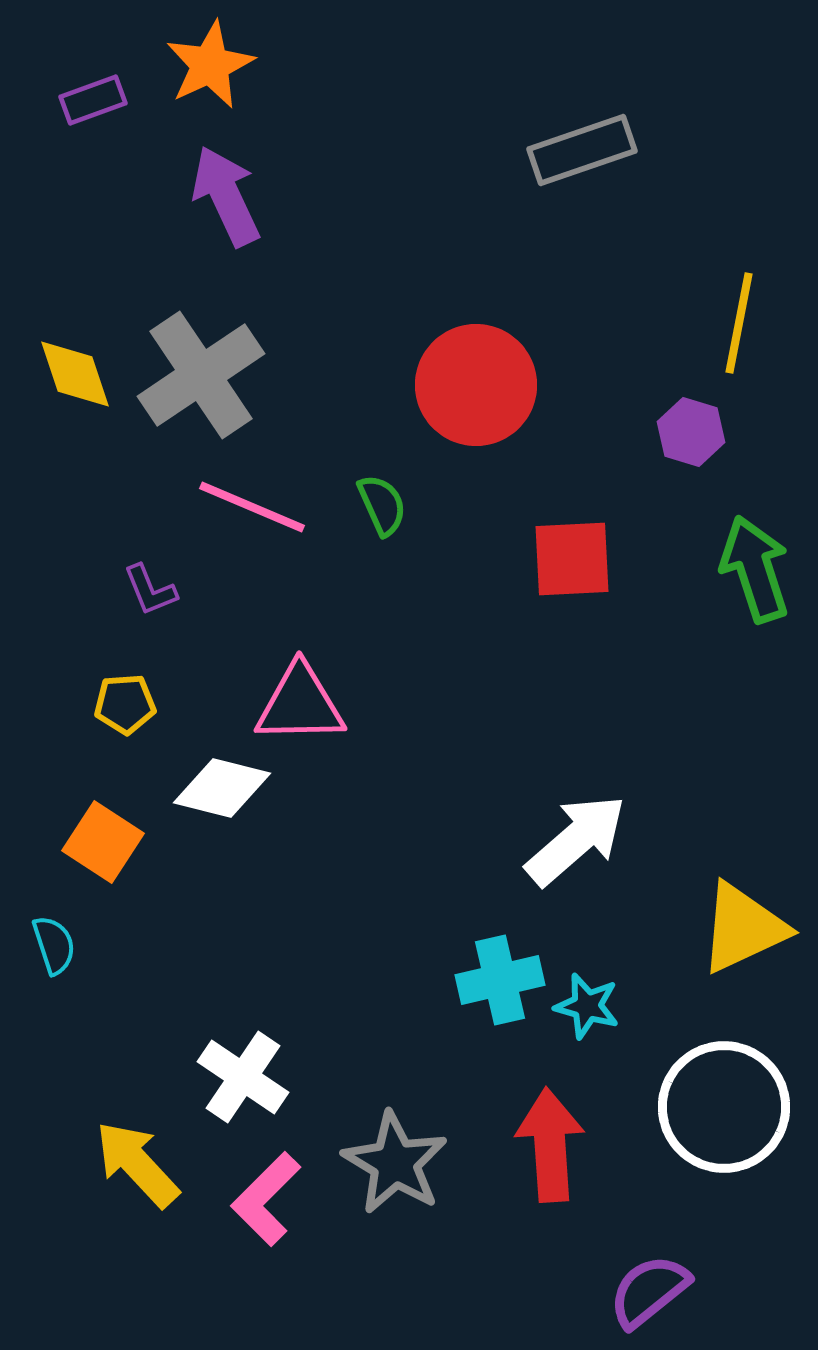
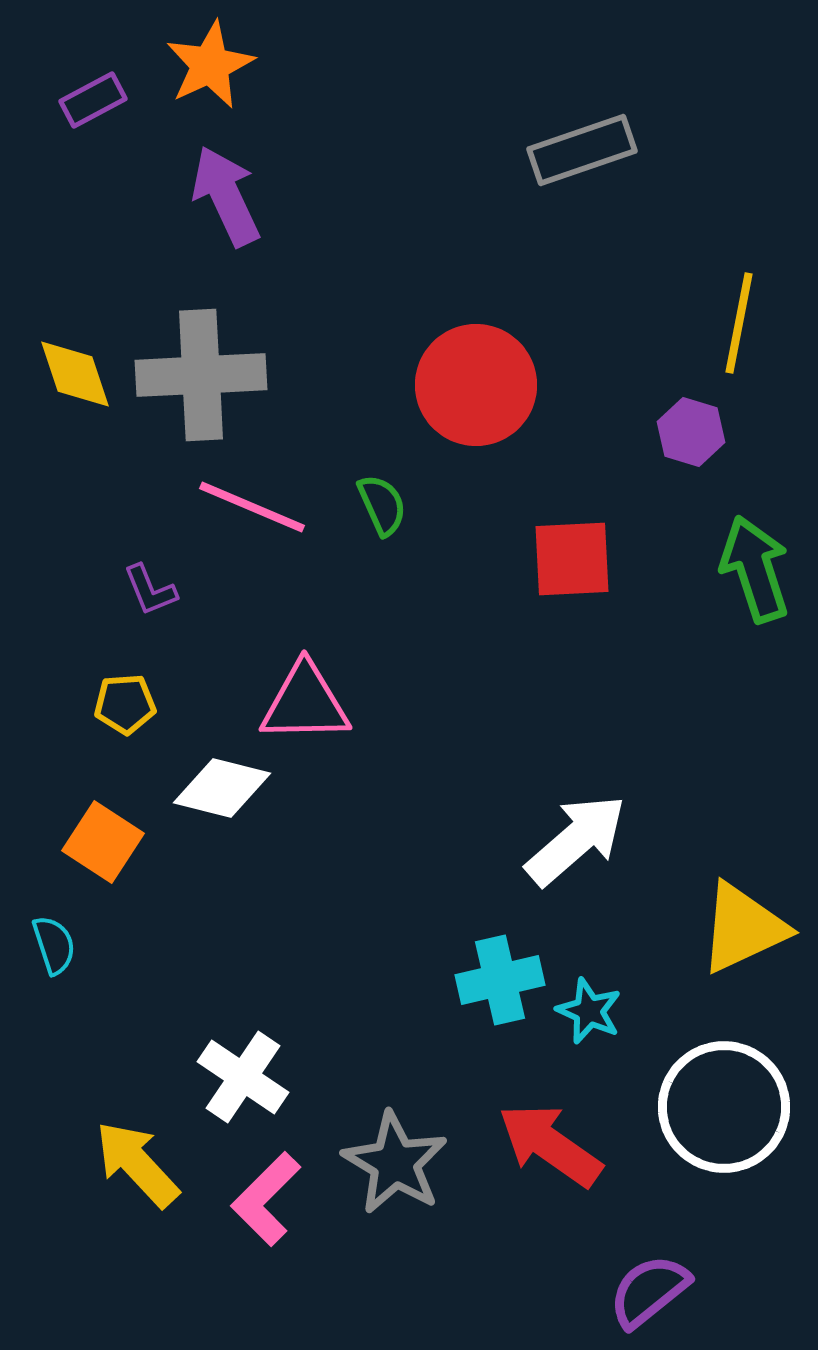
purple rectangle: rotated 8 degrees counterclockwise
gray cross: rotated 31 degrees clockwise
pink triangle: moved 5 px right, 1 px up
cyan star: moved 2 px right, 5 px down; rotated 8 degrees clockwise
red arrow: rotated 51 degrees counterclockwise
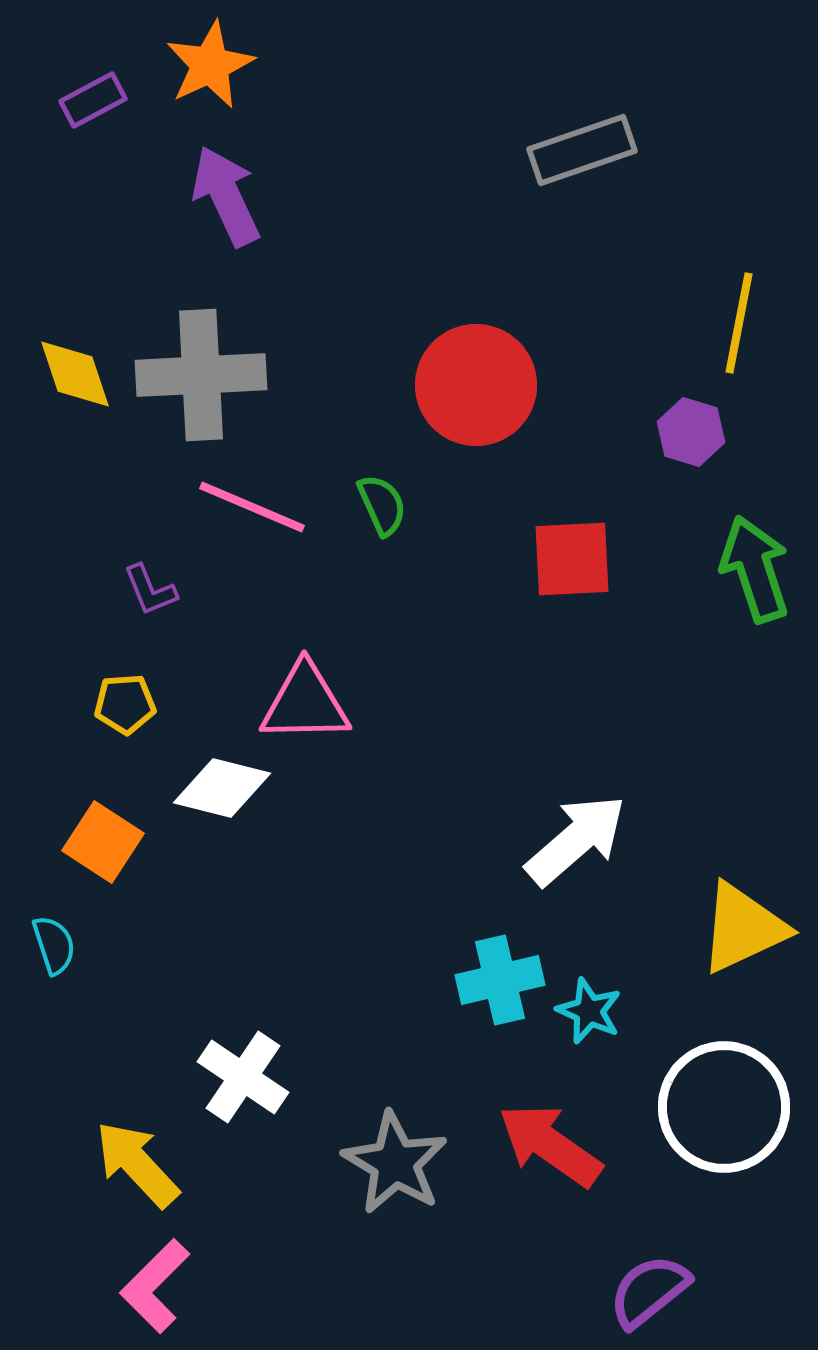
pink L-shape: moved 111 px left, 87 px down
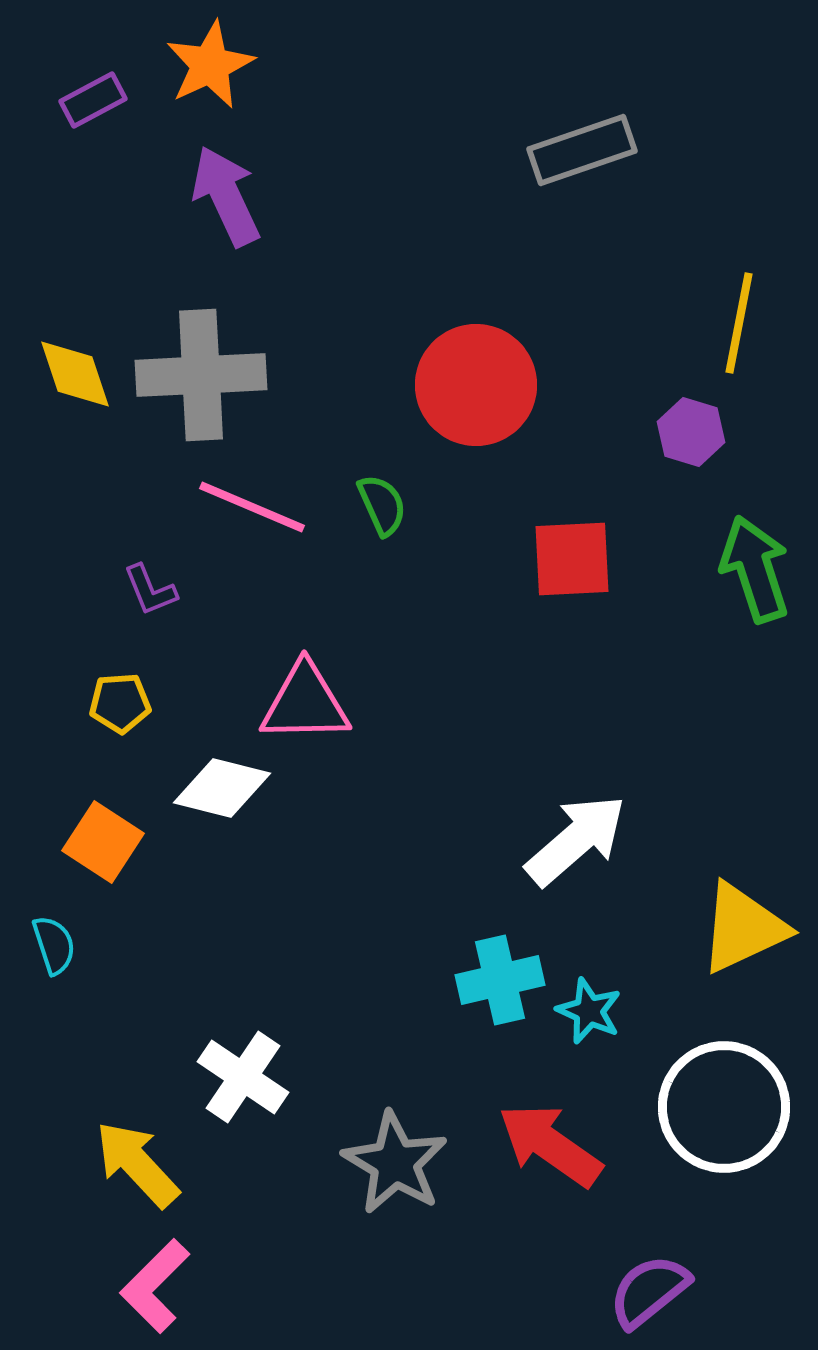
yellow pentagon: moved 5 px left, 1 px up
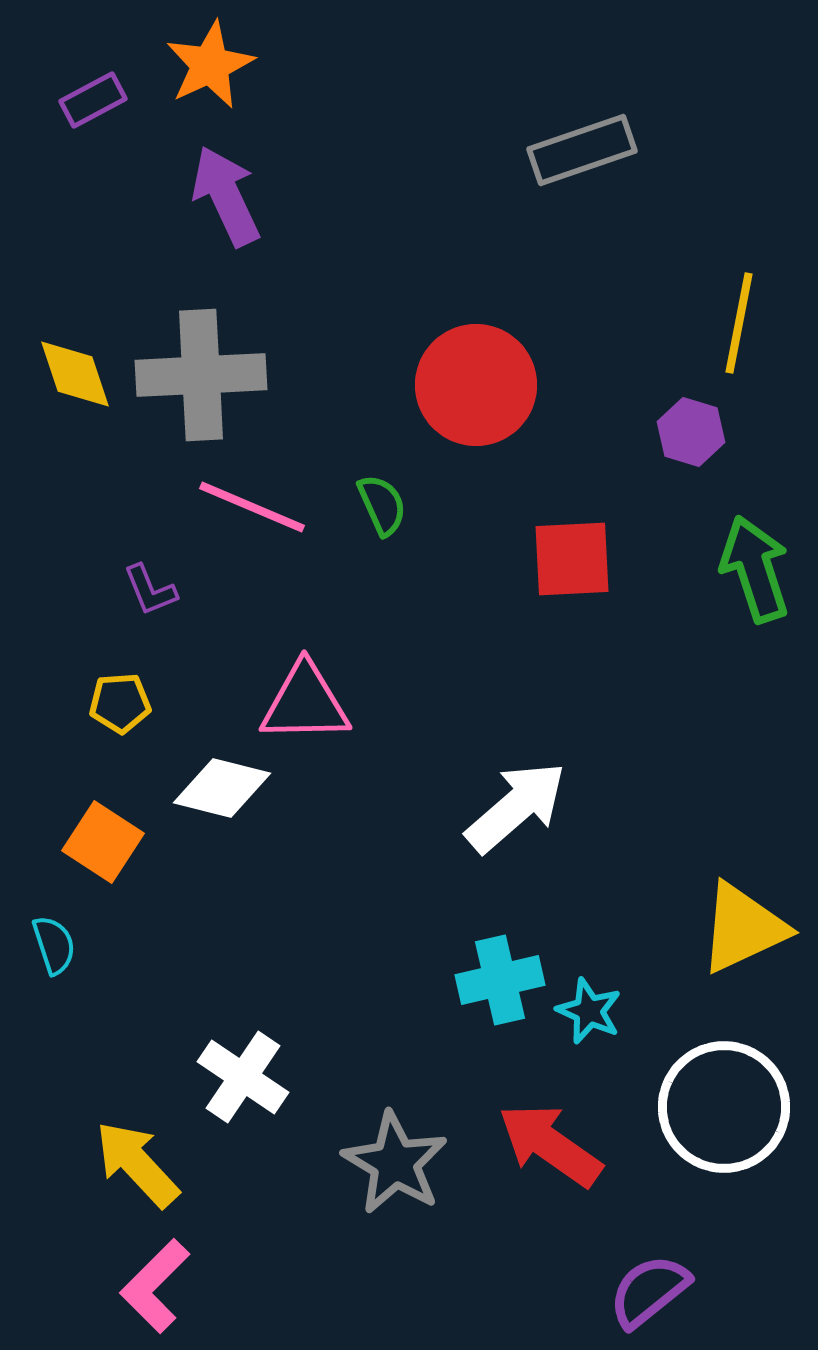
white arrow: moved 60 px left, 33 px up
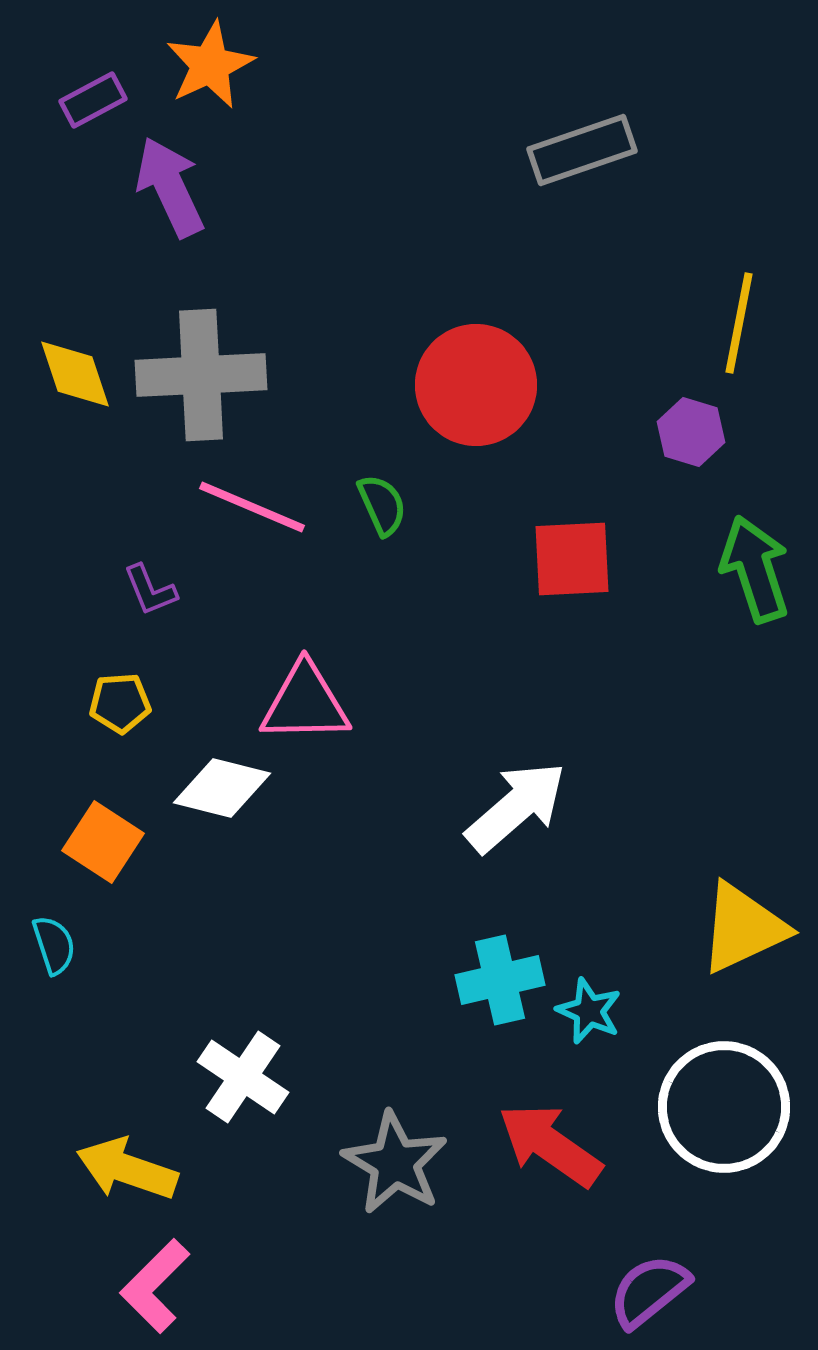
purple arrow: moved 56 px left, 9 px up
yellow arrow: moved 10 px left, 5 px down; rotated 28 degrees counterclockwise
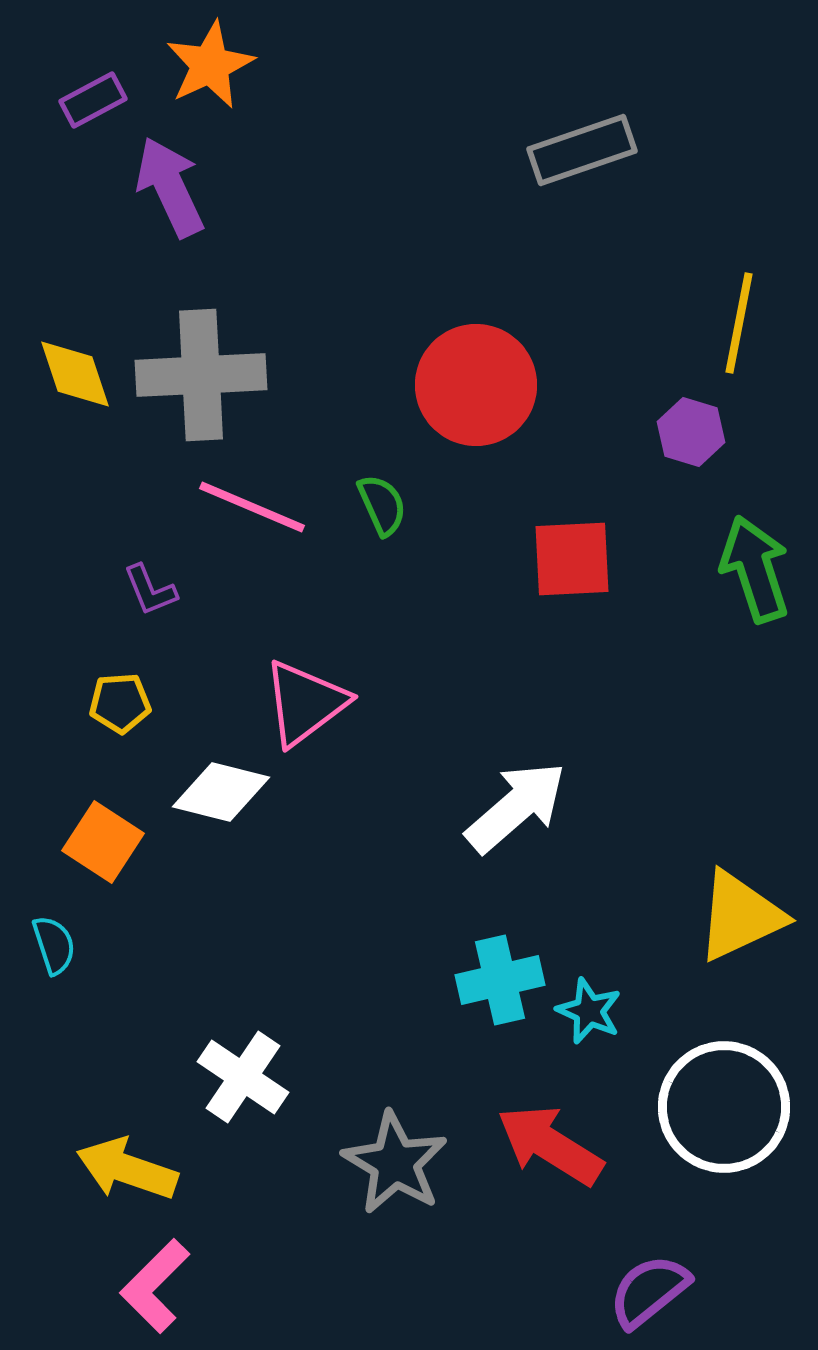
pink triangle: rotated 36 degrees counterclockwise
white diamond: moved 1 px left, 4 px down
yellow triangle: moved 3 px left, 12 px up
red arrow: rotated 3 degrees counterclockwise
